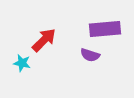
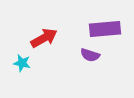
red arrow: moved 2 px up; rotated 16 degrees clockwise
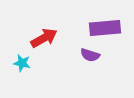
purple rectangle: moved 1 px up
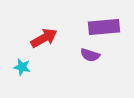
purple rectangle: moved 1 px left, 1 px up
cyan star: moved 4 px down
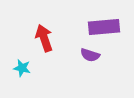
red arrow: rotated 80 degrees counterclockwise
cyan star: moved 1 px down
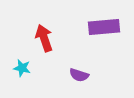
purple semicircle: moved 11 px left, 20 px down
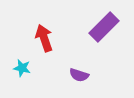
purple rectangle: rotated 40 degrees counterclockwise
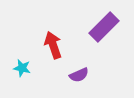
red arrow: moved 9 px right, 7 px down
purple semicircle: rotated 42 degrees counterclockwise
